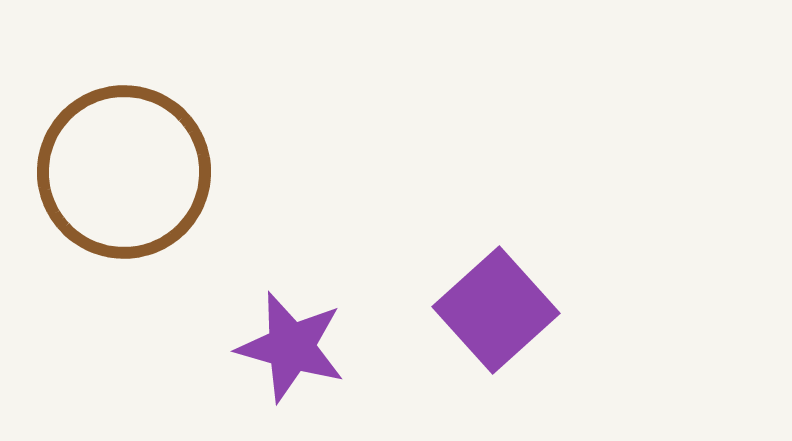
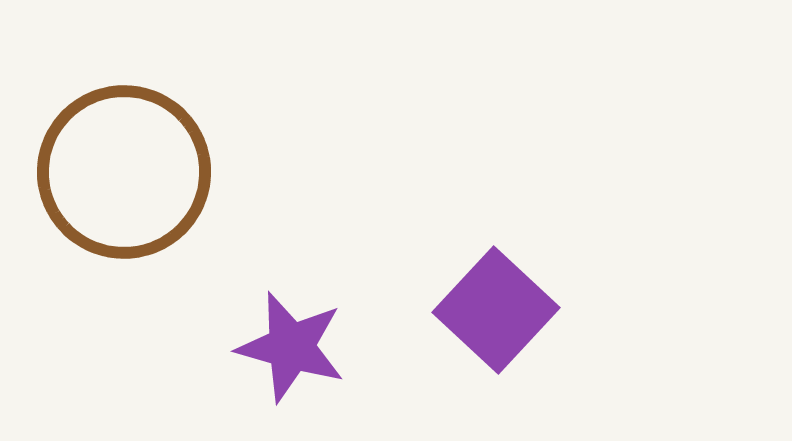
purple square: rotated 5 degrees counterclockwise
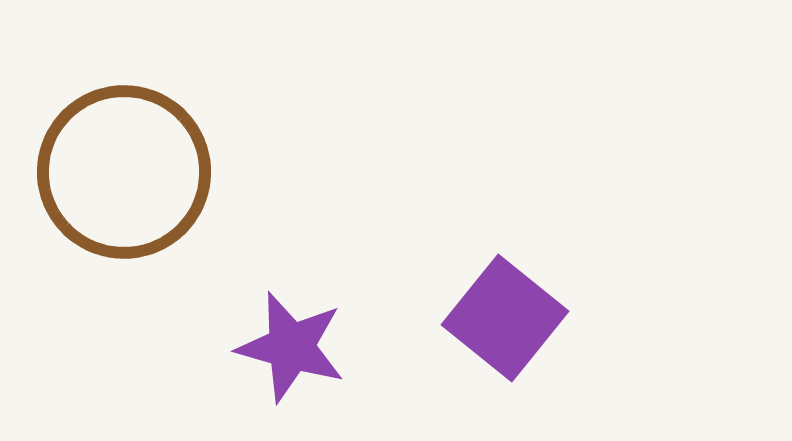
purple square: moved 9 px right, 8 px down; rotated 4 degrees counterclockwise
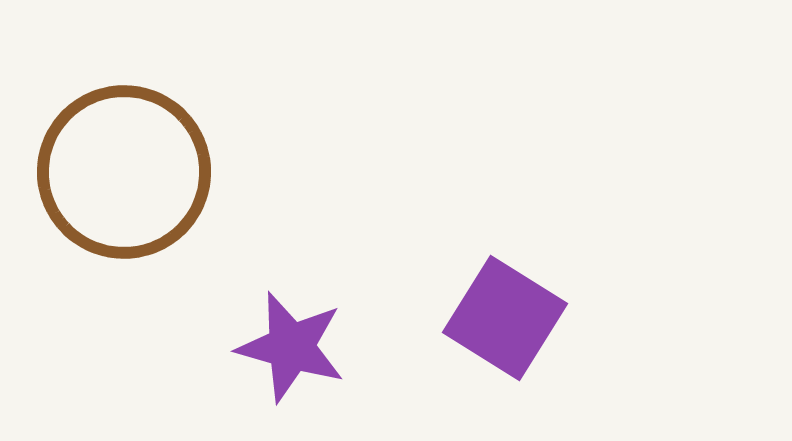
purple square: rotated 7 degrees counterclockwise
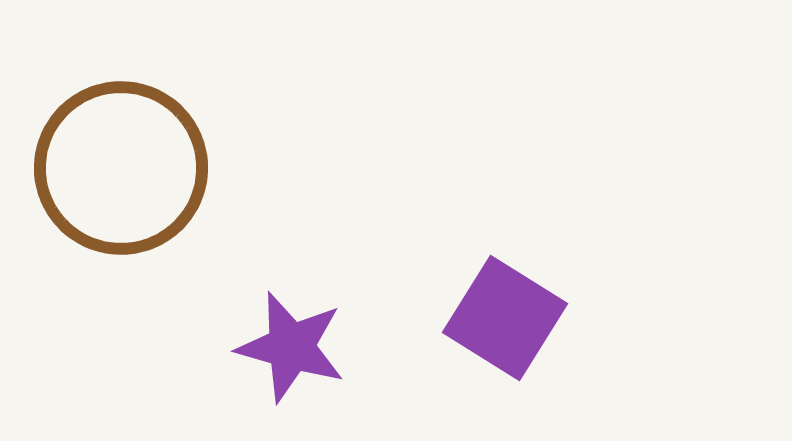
brown circle: moved 3 px left, 4 px up
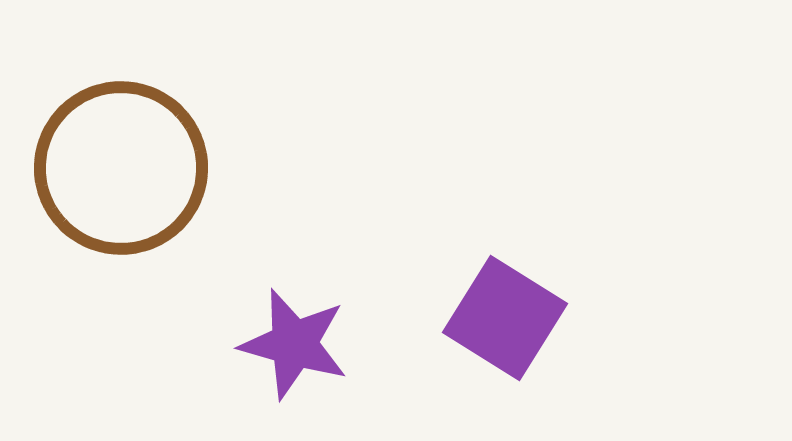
purple star: moved 3 px right, 3 px up
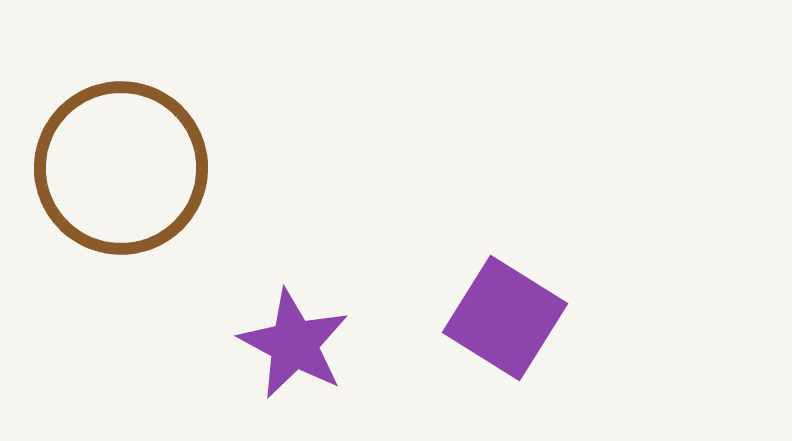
purple star: rotated 12 degrees clockwise
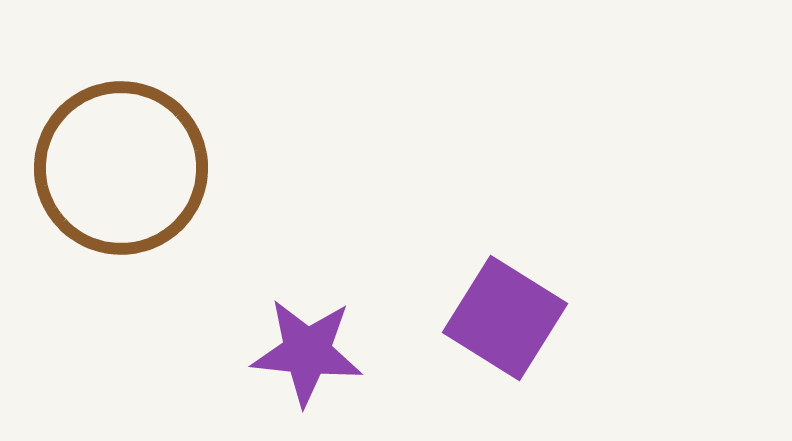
purple star: moved 13 px right, 8 px down; rotated 22 degrees counterclockwise
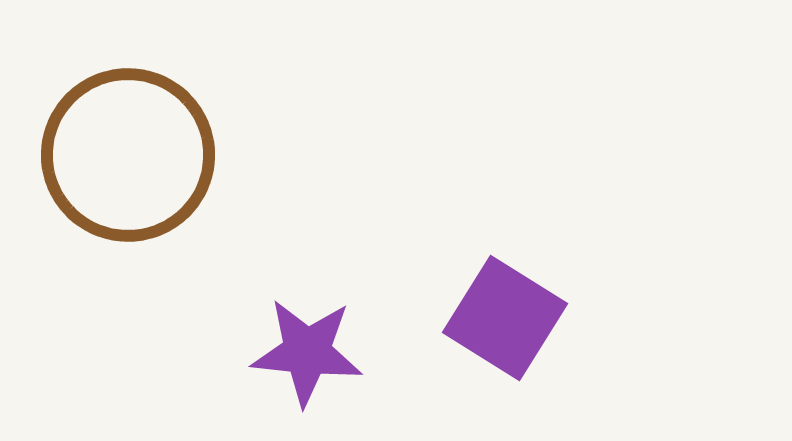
brown circle: moved 7 px right, 13 px up
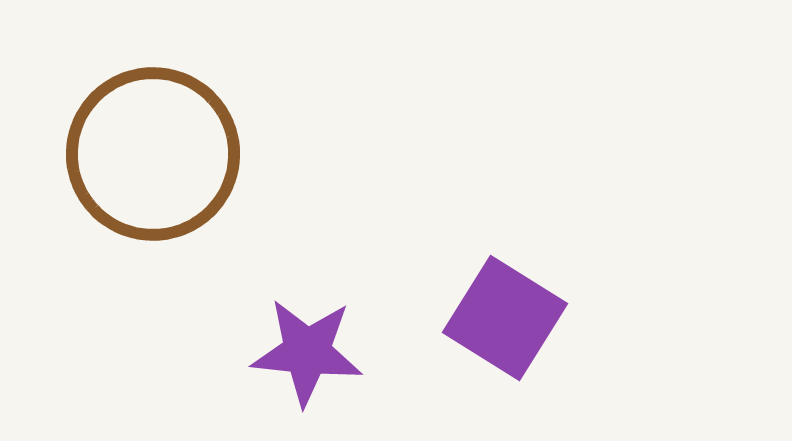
brown circle: moved 25 px right, 1 px up
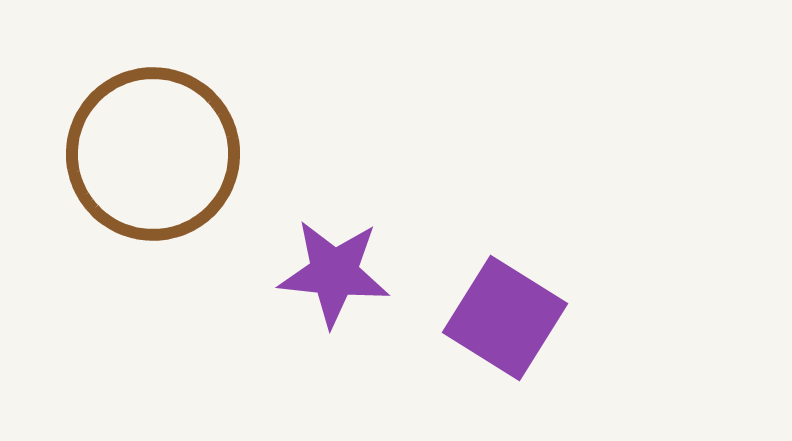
purple star: moved 27 px right, 79 px up
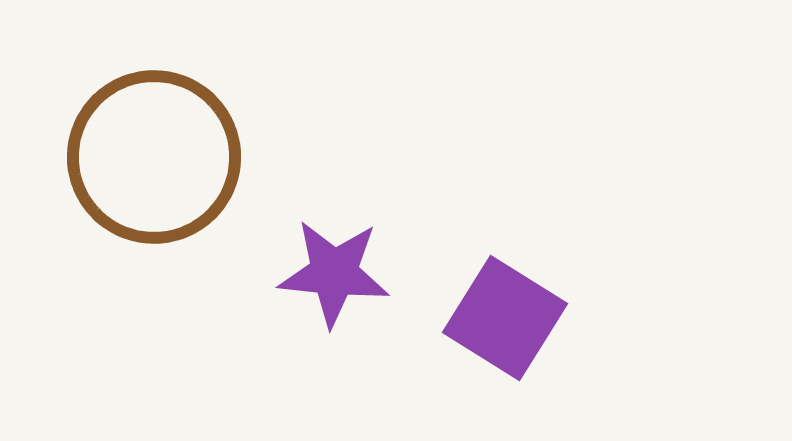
brown circle: moved 1 px right, 3 px down
